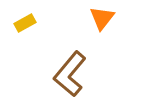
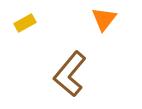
orange triangle: moved 2 px right, 1 px down
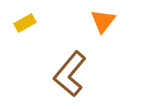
orange triangle: moved 1 px left, 2 px down
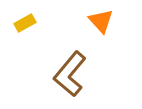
orange triangle: moved 2 px left; rotated 20 degrees counterclockwise
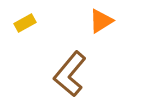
orange triangle: rotated 40 degrees clockwise
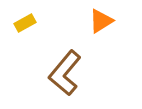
brown L-shape: moved 5 px left, 1 px up
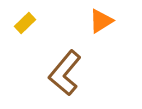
yellow rectangle: rotated 15 degrees counterclockwise
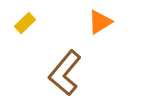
orange triangle: moved 1 px left, 1 px down
